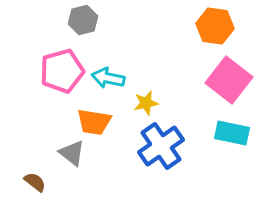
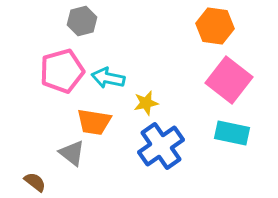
gray hexagon: moved 1 px left, 1 px down
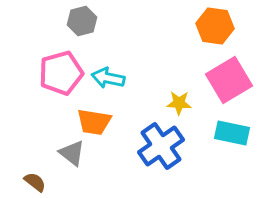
pink pentagon: moved 1 px left, 2 px down
pink square: rotated 21 degrees clockwise
yellow star: moved 33 px right; rotated 15 degrees clockwise
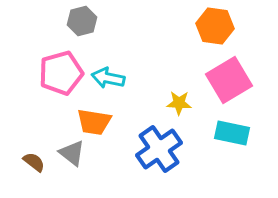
blue cross: moved 2 px left, 3 px down
brown semicircle: moved 1 px left, 20 px up
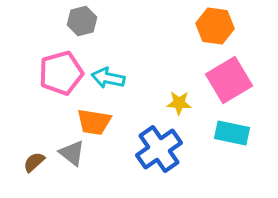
brown semicircle: rotated 80 degrees counterclockwise
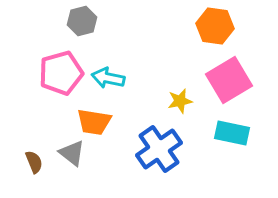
yellow star: moved 1 px right, 2 px up; rotated 15 degrees counterclockwise
brown semicircle: rotated 110 degrees clockwise
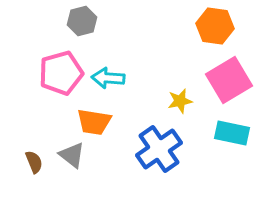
cyan arrow: rotated 8 degrees counterclockwise
gray triangle: moved 2 px down
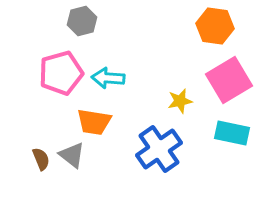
brown semicircle: moved 7 px right, 3 px up
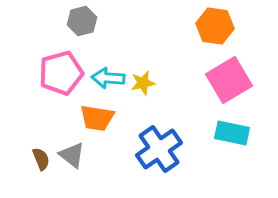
yellow star: moved 37 px left, 18 px up
orange trapezoid: moved 3 px right, 4 px up
